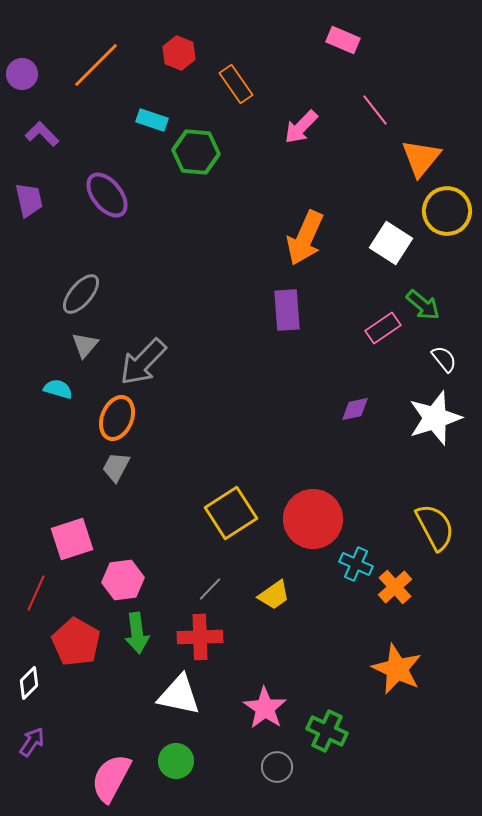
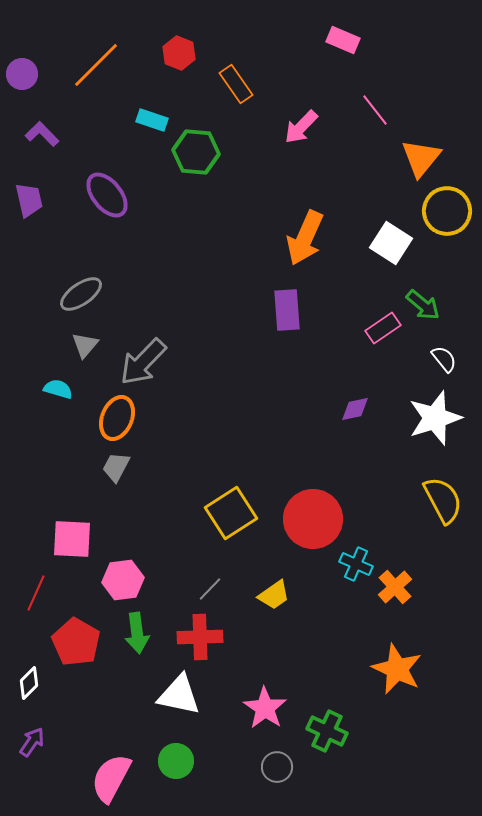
gray ellipse at (81, 294): rotated 15 degrees clockwise
yellow semicircle at (435, 527): moved 8 px right, 27 px up
pink square at (72, 539): rotated 21 degrees clockwise
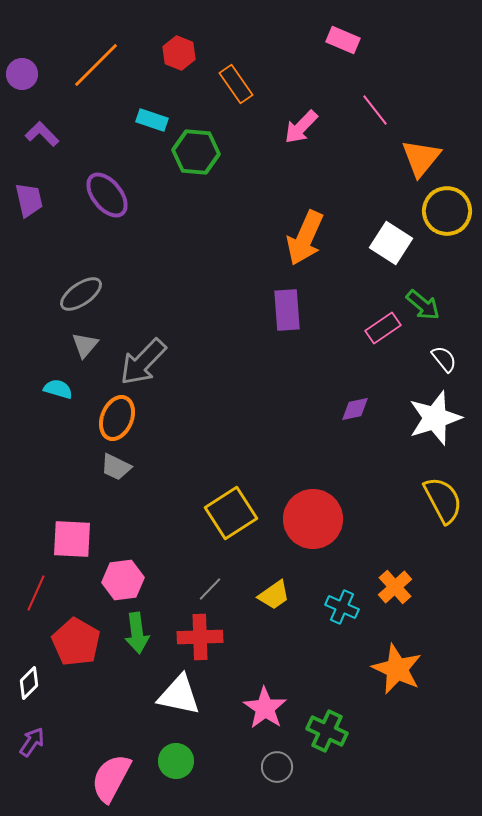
gray trapezoid at (116, 467): rotated 92 degrees counterclockwise
cyan cross at (356, 564): moved 14 px left, 43 px down
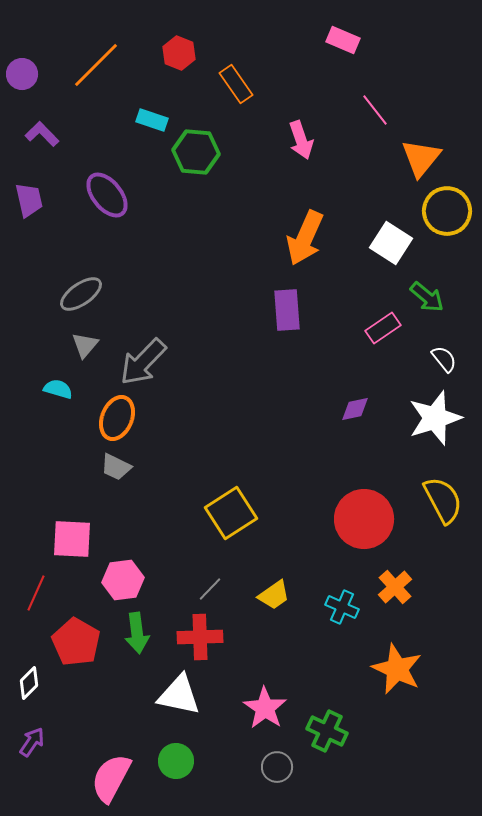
pink arrow at (301, 127): moved 13 px down; rotated 63 degrees counterclockwise
green arrow at (423, 305): moved 4 px right, 8 px up
red circle at (313, 519): moved 51 px right
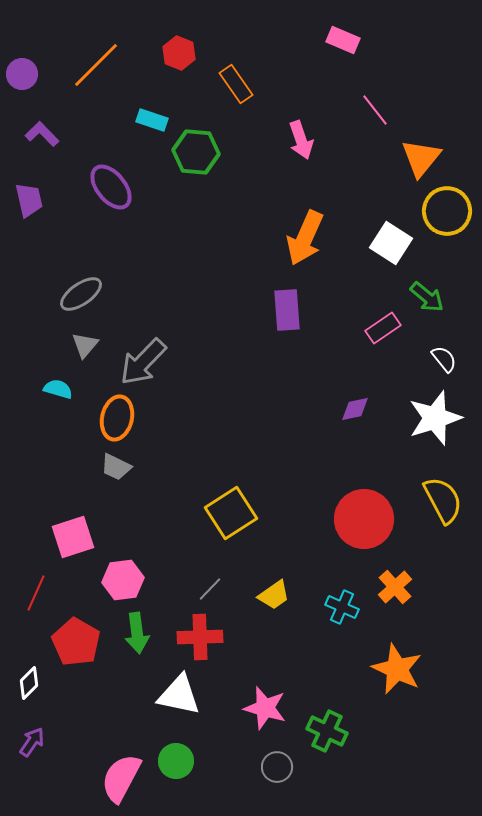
purple ellipse at (107, 195): moved 4 px right, 8 px up
orange ellipse at (117, 418): rotated 9 degrees counterclockwise
pink square at (72, 539): moved 1 px right, 2 px up; rotated 21 degrees counterclockwise
pink star at (265, 708): rotated 18 degrees counterclockwise
pink semicircle at (111, 778): moved 10 px right
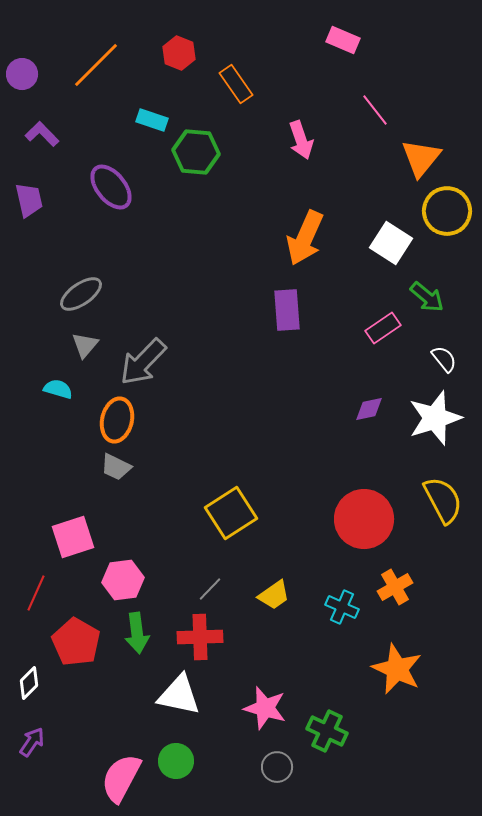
purple diamond at (355, 409): moved 14 px right
orange ellipse at (117, 418): moved 2 px down
orange cross at (395, 587): rotated 12 degrees clockwise
